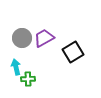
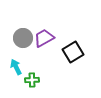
gray circle: moved 1 px right
cyan arrow: rotated 14 degrees counterclockwise
green cross: moved 4 px right, 1 px down
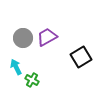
purple trapezoid: moved 3 px right, 1 px up
black square: moved 8 px right, 5 px down
green cross: rotated 32 degrees clockwise
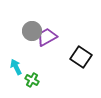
gray circle: moved 9 px right, 7 px up
black square: rotated 25 degrees counterclockwise
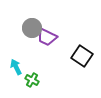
gray circle: moved 3 px up
purple trapezoid: rotated 125 degrees counterclockwise
black square: moved 1 px right, 1 px up
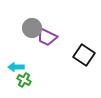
black square: moved 2 px right, 1 px up
cyan arrow: rotated 63 degrees counterclockwise
green cross: moved 8 px left
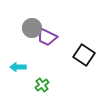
cyan arrow: moved 2 px right
green cross: moved 18 px right, 5 px down; rotated 24 degrees clockwise
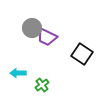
black square: moved 2 px left, 1 px up
cyan arrow: moved 6 px down
